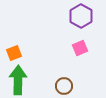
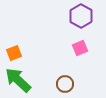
green arrow: rotated 48 degrees counterclockwise
brown circle: moved 1 px right, 2 px up
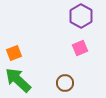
brown circle: moved 1 px up
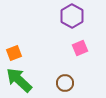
purple hexagon: moved 9 px left
green arrow: moved 1 px right
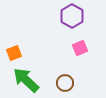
green arrow: moved 7 px right
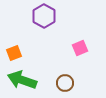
purple hexagon: moved 28 px left
green arrow: moved 4 px left; rotated 24 degrees counterclockwise
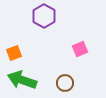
pink square: moved 1 px down
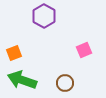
pink square: moved 4 px right, 1 px down
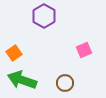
orange square: rotated 14 degrees counterclockwise
